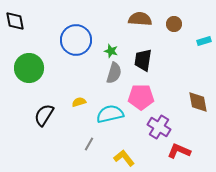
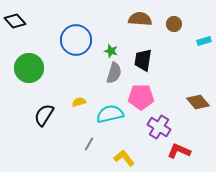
black diamond: rotated 30 degrees counterclockwise
brown diamond: rotated 30 degrees counterclockwise
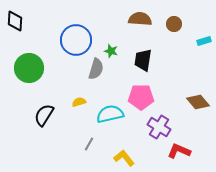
black diamond: rotated 45 degrees clockwise
gray semicircle: moved 18 px left, 4 px up
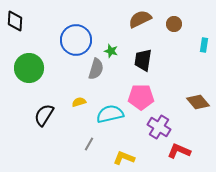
brown semicircle: rotated 30 degrees counterclockwise
cyan rectangle: moved 4 px down; rotated 64 degrees counterclockwise
yellow L-shape: rotated 30 degrees counterclockwise
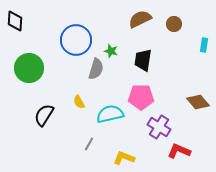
yellow semicircle: rotated 104 degrees counterclockwise
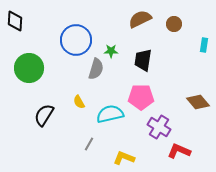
green star: rotated 16 degrees counterclockwise
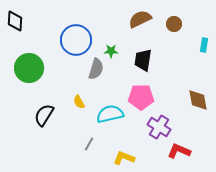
brown diamond: moved 2 px up; rotated 30 degrees clockwise
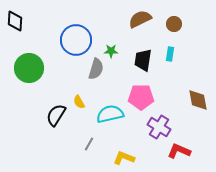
cyan rectangle: moved 34 px left, 9 px down
black semicircle: moved 12 px right
